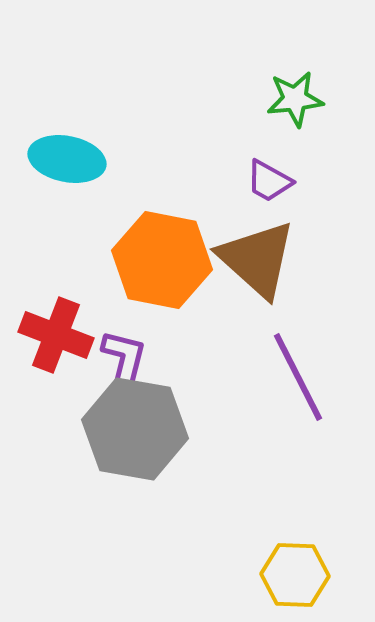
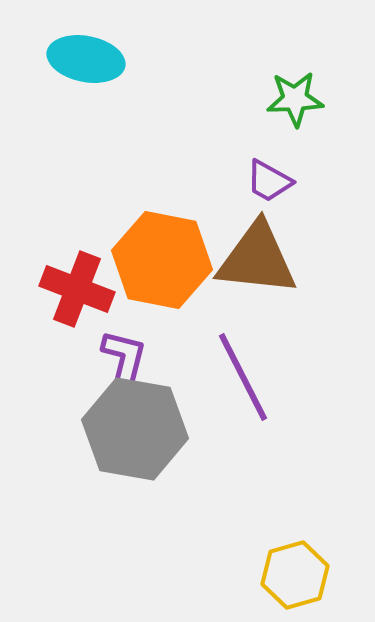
green star: rotated 4 degrees clockwise
cyan ellipse: moved 19 px right, 100 px up
brown triangle: rotated 36 degrees counterclockwise
red cross: moved 21 px right, 46 px up
purple line: moved 55 px left
yellow hexagon: rotated 18 degrees counterclockwise
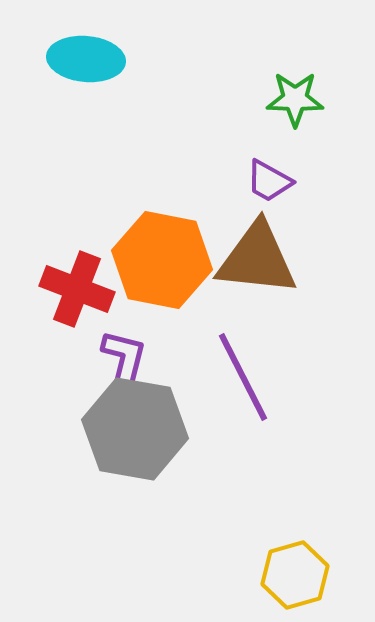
cyan ellipse: rotated 6 degrees counterclockwise
green star: rotated 4 degrees clockwise
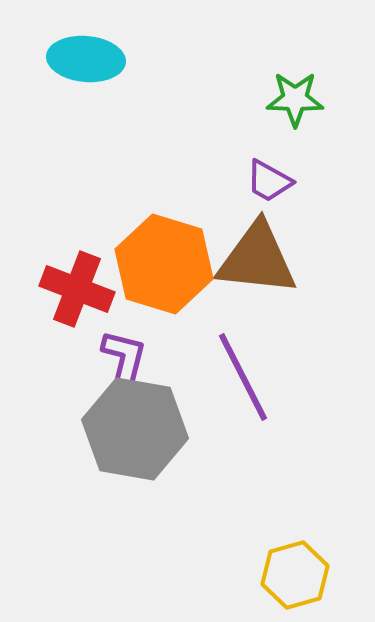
orange hexagon: moved 2 px right, 4 px down; rotated 6 degrees clockwise
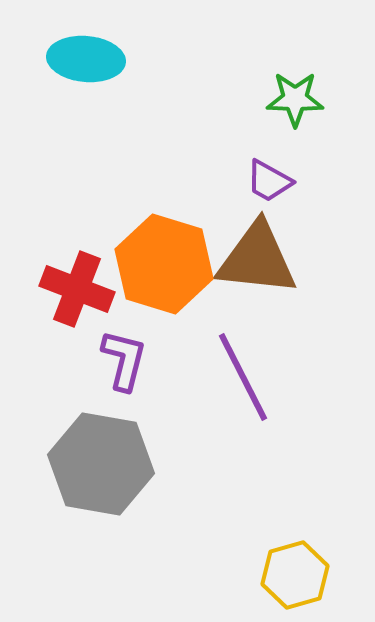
gray hexagon: moved 34 px left, 35 px down
